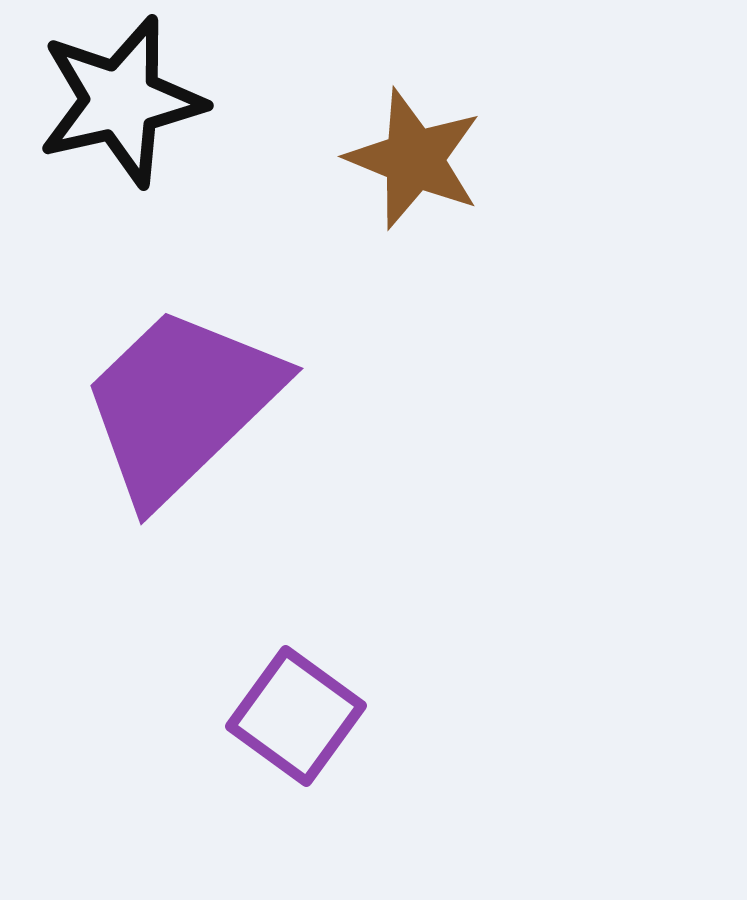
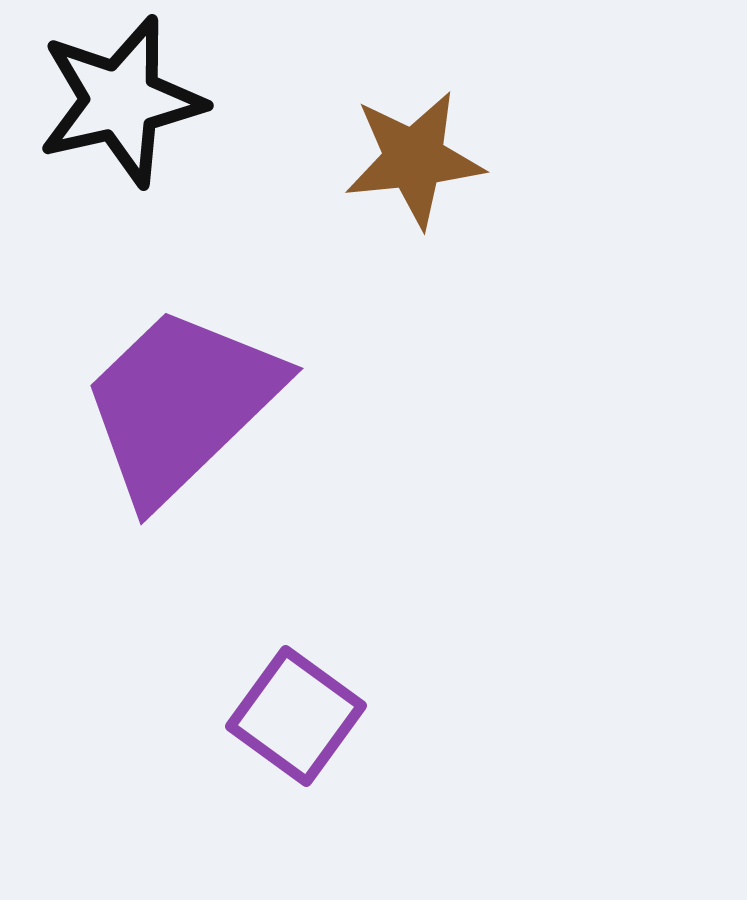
brown star: rotated 28 degrees counterclockwise
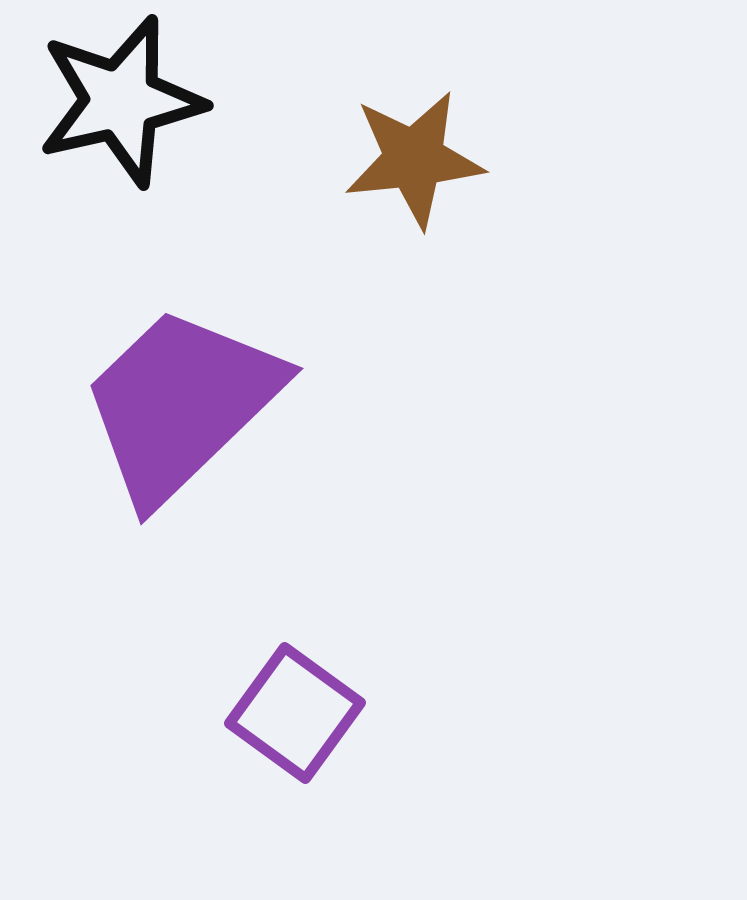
purple square: moved 1 px left, 3 px up
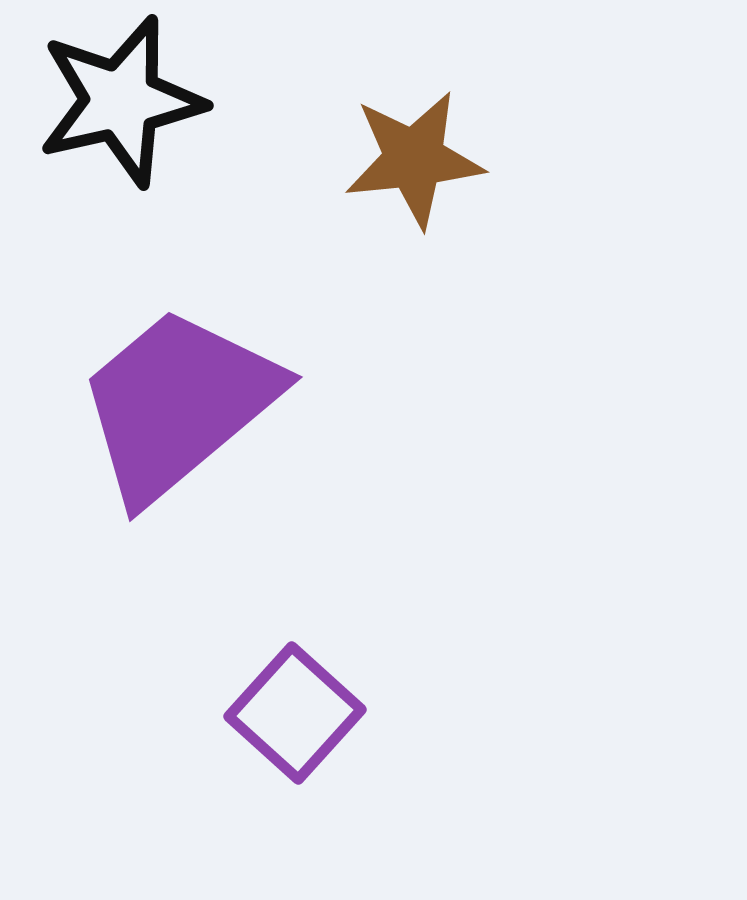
purple trapezoid: moved 3 px left; rotated 4 degrees clockwise
purple square: rotated 6 degrees clockwise
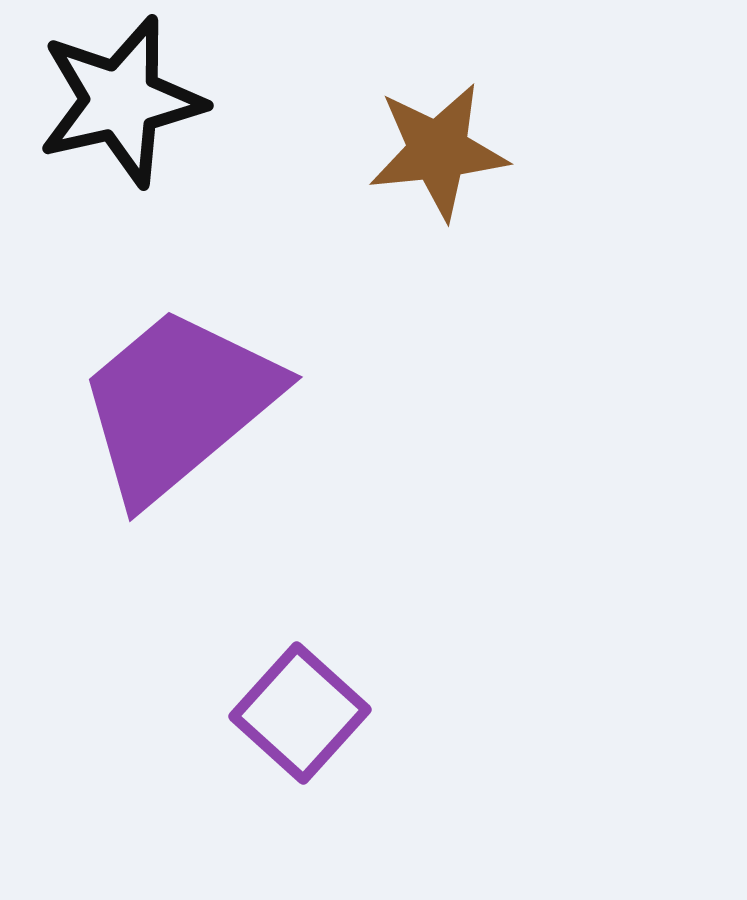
brown star: moved 24 px right, 8 px up
purple square: moved 5 px right
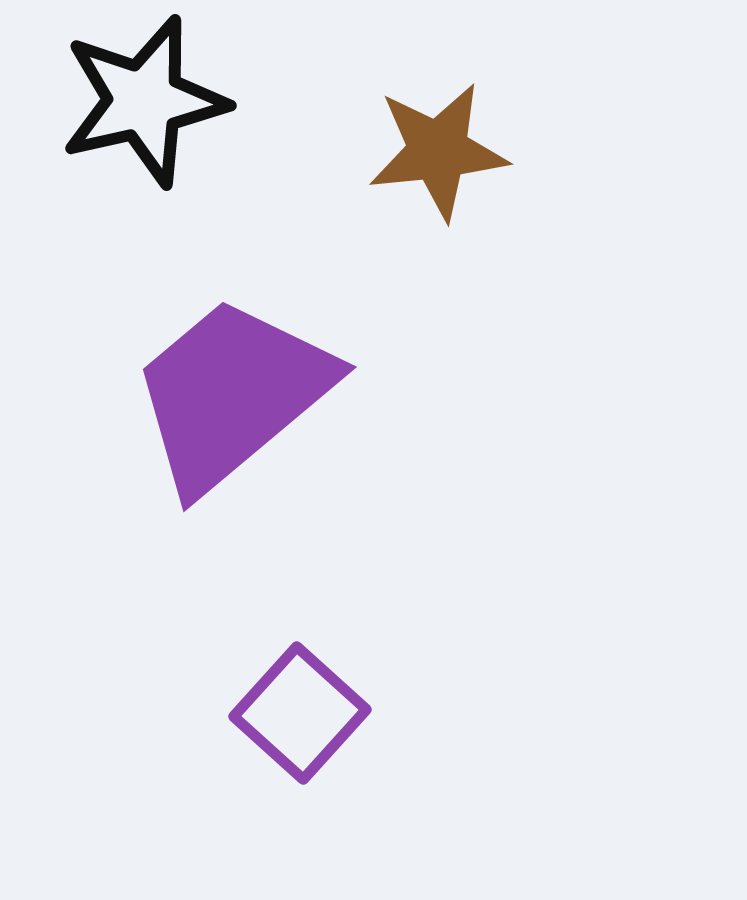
black star: moved 23 px right
purple trapezoid: moved 54 px right, 10 px up
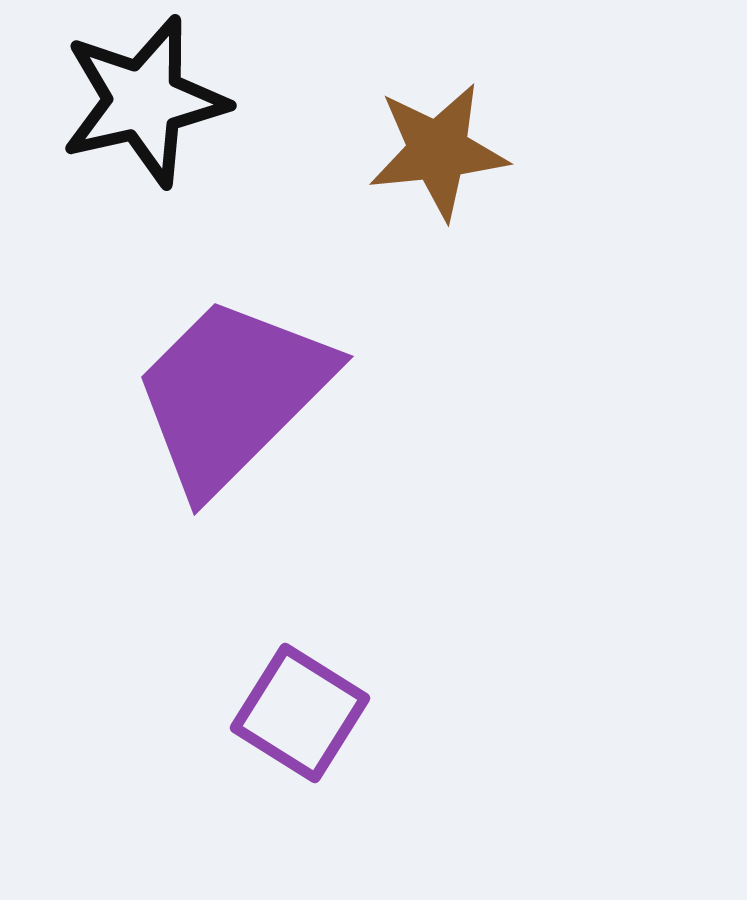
purple trapezoid: rotated 5 degrees counterclockwise
purple square: rotated 10 degrees counterclockwise
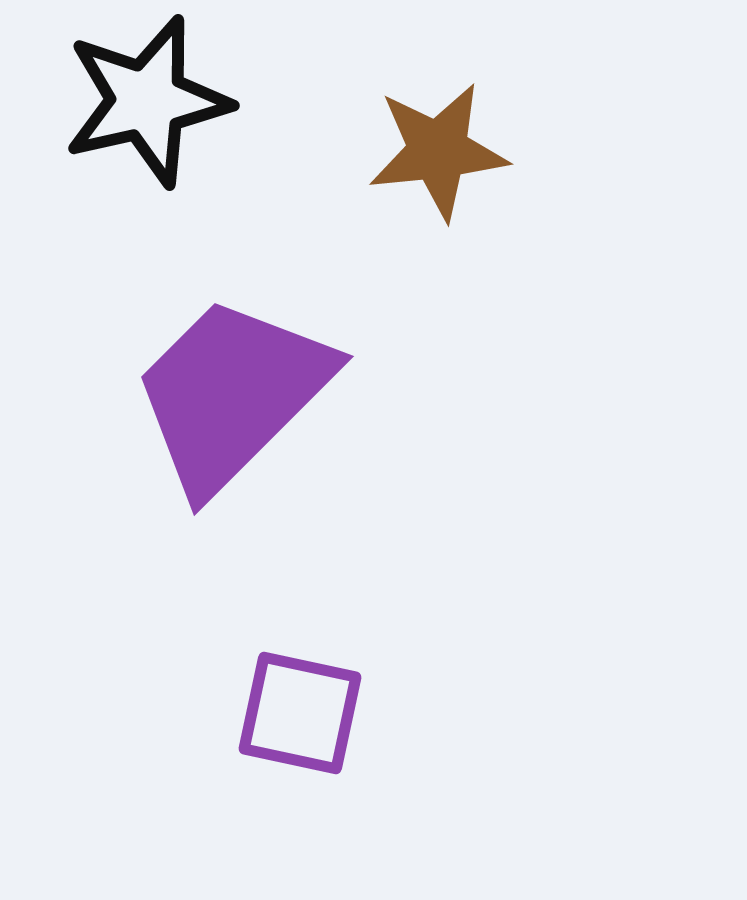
black star: moved 3 px right
purple square: rotated 20 degrees counterclockwise
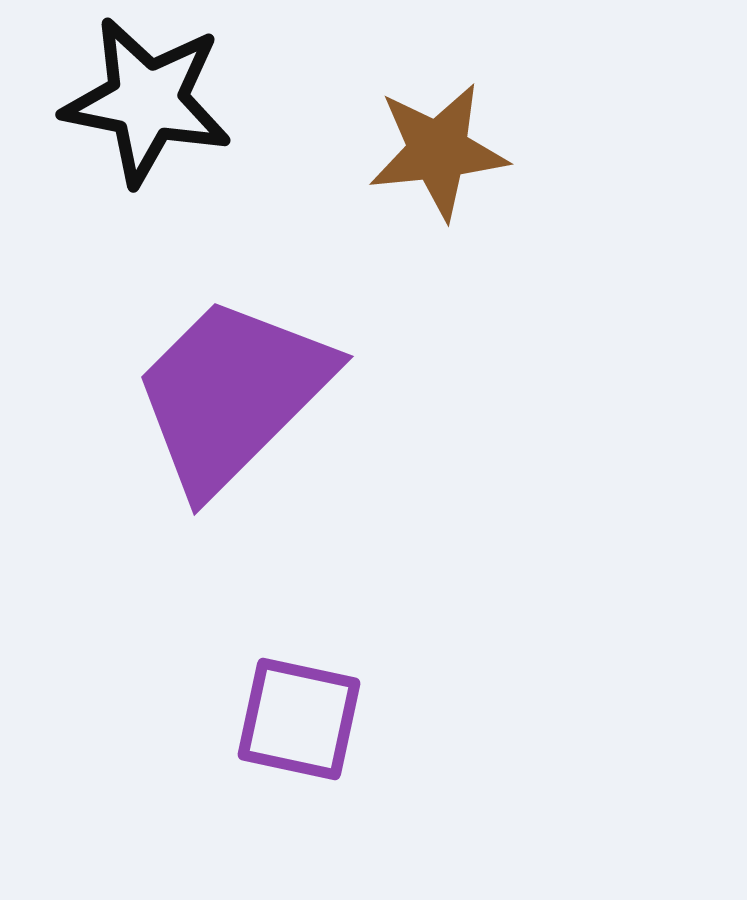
black star: rotated 24 degrees clockwise
purple square: moved 1 px left, 6 px down
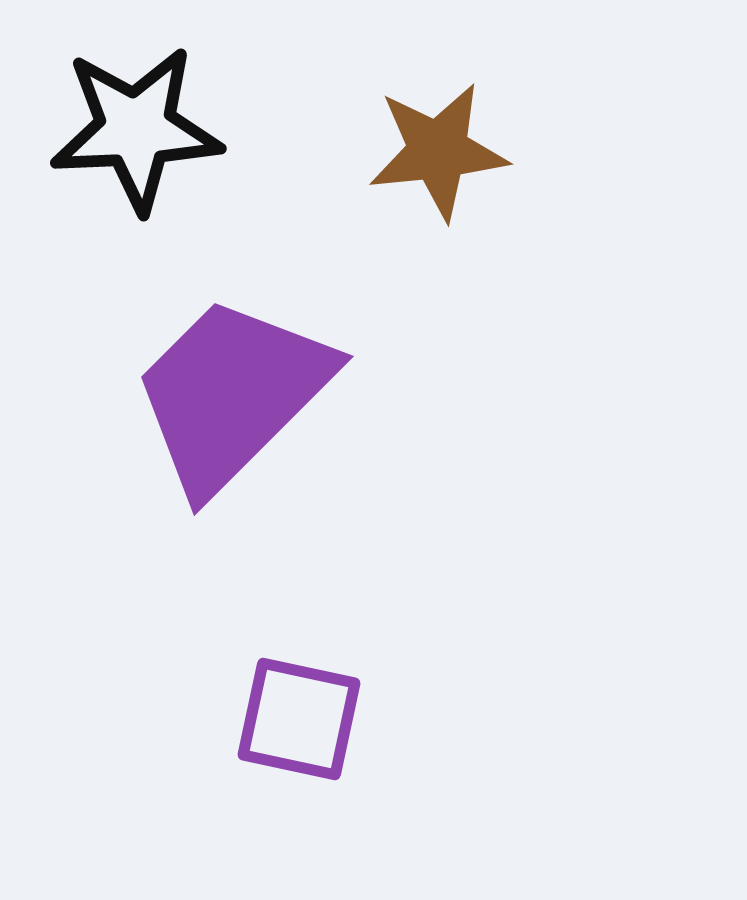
black star: moved 11 px left, 28 px down; rotated 14 degrees counterclockwise
